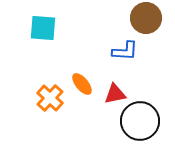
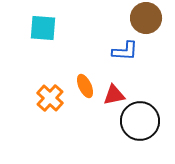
orange ellipse: moved 3 px right, 2 px down; rotated 15 degrees clockwise
red triangle: moved 1 px left, 1 px down
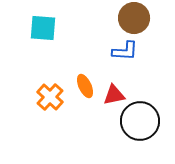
brown circle: moved 12 px left
orange cross: moved 1 px up
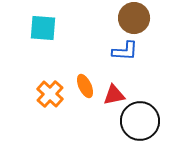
orange cross: moved 3 px up
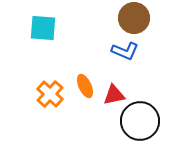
blue L-shape: rotated 20 degrees clockwise
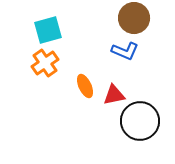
cyan square: moved 5 px right, 2 px down; rotated 20 degrees counterclockwise
orange cross: moved 5 px left, 31 px up; rotated 12 degrees clockwise
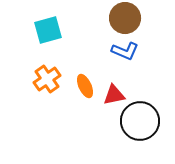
brown circle: moved 9 px left
orange cross: moved 2 px right, 16 px down
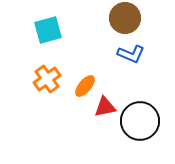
blue L-shape: moved 6 px right, 3 px down
orange ellipse: rotated 65 degrees clockwise
red triangle: moved 9 px left, 12 px down
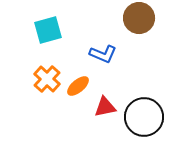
brown circle: moved 14 px right
blue L-shape: moved 28 px left
orange cross: rotated 12 degrees counterclockwise
orange ellipse: moved 7 px left; rotated 10 degrees clockwise
black circle: moved 4 px right, 4 px up
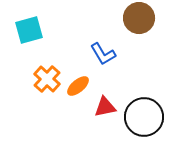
cyan square: moved 19 px left
blue L-shape: rotated 36 degrees clockwise
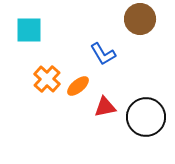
brown circle: moved 1 px right, 1 px down
cyan square: rotated 16 degrees clockwise
black circle: moved 2 px right
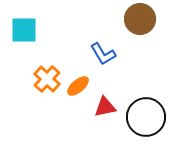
cyan square: moved 5 px left
